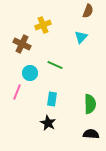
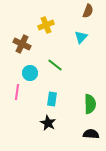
yellow cross: moved 3 px right
green line: rotated 14 degrees clockwise
pink line: rotated 14 degrees counterclockwise
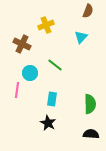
pink line: moved 2 px up
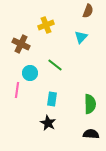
brown cross: moved 1 px left
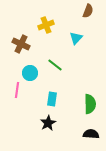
cyan triangle: moved 5 px left, 1 px down
black star: rotated 14 degrees clockwise
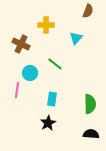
yellow cross: rotated 21 degrees clockwise
green line: moved 1 px up
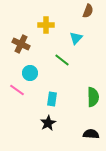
green line: moved 7 px right, 4 px up
pink line: rotated 63 degrees counterclockwise
green semicircle: moved 3 px right, 7 px up
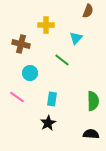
brown cross: rotated 12 degrees counterclockwise
pink line: moved 7 px down
green semicircle: moved 4 px down
